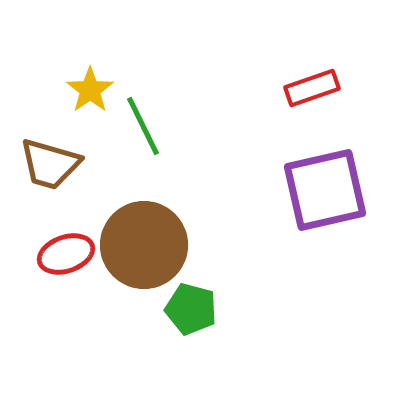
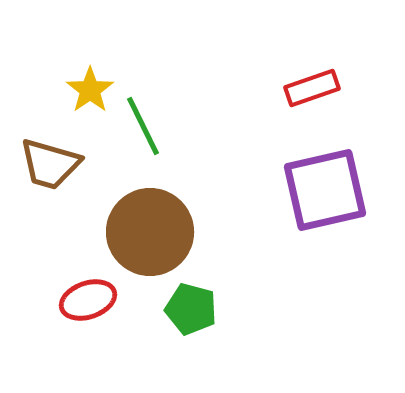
brown circle: moved 6 px right, 13 px up
red ellipse: moved 22 px right, 46 px down
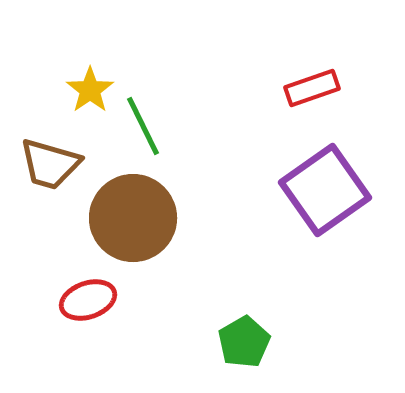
purple square: rotated 22 degrees counterclockwise
brown circle: moved 17 px left, 14 px up
green pentagon: moved 53 px right, 33 px down; rotated 27 degrees clockwise
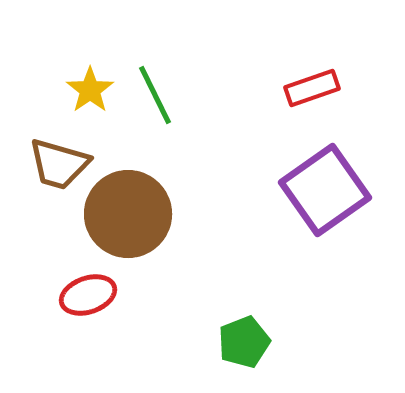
green line: moved 12 px right, 31 px up
brown trapezoid: moved 9 px right
brown circle: moved 5 px left, 4 px up
red ellipse: moved 5 px up
green pentagon: rotated 9 degrees clockwise
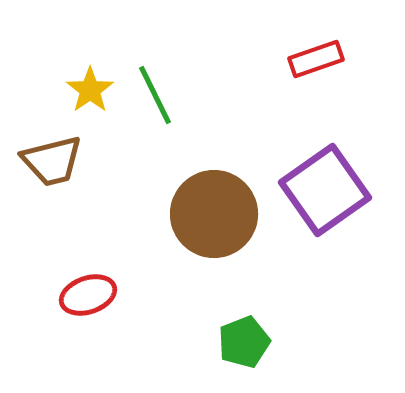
red rectangle: moved 4 px right, 29 px up
brown trapezoid: moved 7 px left, 3 px up; rotated 30 degrees counterclockwise
brown circle: moved 86 px right
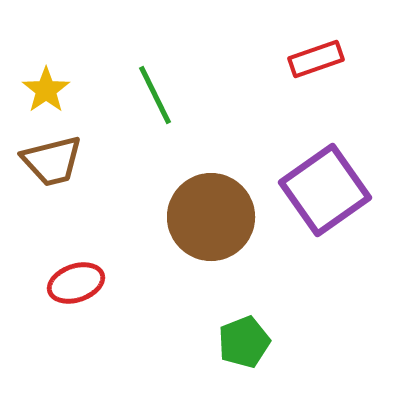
yellow star: moved 44 px left
brown circle: moved 3 px left, 3 px down
red ellipse: moved 12 px left, 12 px up
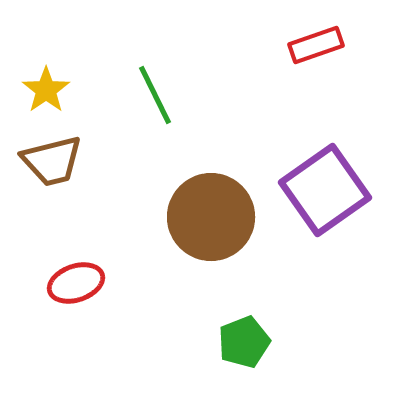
red rectangle: moved 14 px up
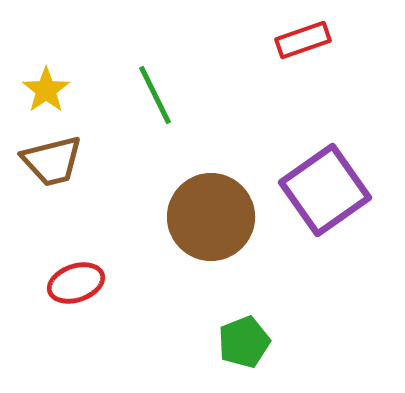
red rectangle: moved 13 px left, 5 px up
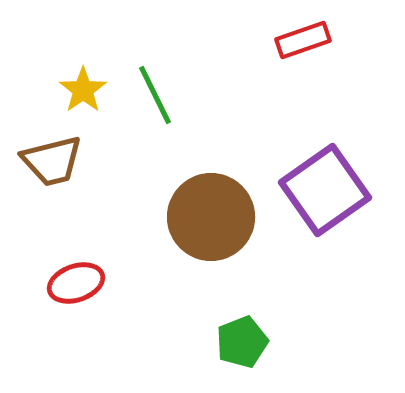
yellow star: moved 37 px right
green pentagon: moved 2 px left
